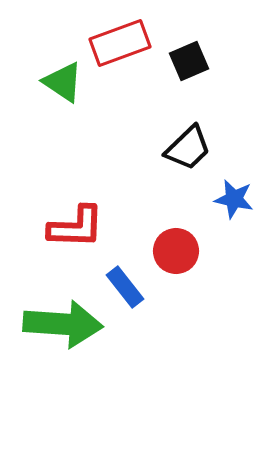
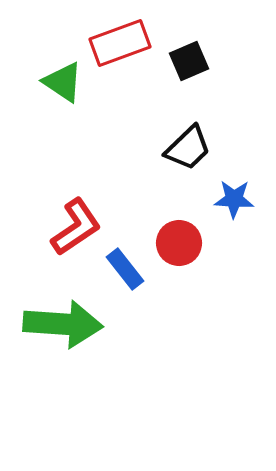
blue star: rotated 9 degrees counterclockwise
red L-shape: rotated 36 degrees counterclockwise
red circle: moved 3 px right, 8 px up
blue rectangle: moved 18 px up
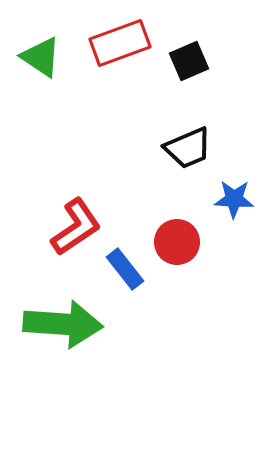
green triangle: moved 22 px left, 25 px up
black trapezoid: rotated 21 degrees clockwise
red circle: moved 2 px left, 1 px up
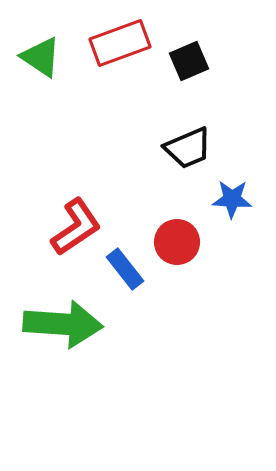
blue star: moved 2 px left
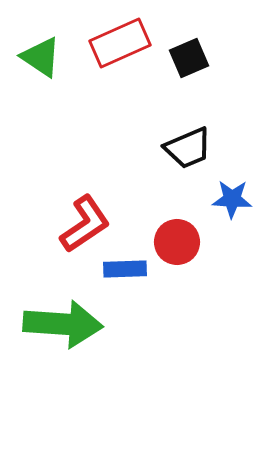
red rectangle: rotated 4 degrees counterclockwise
black square: moved 3 px up
red L-shape: moved 9 px right, 3 px up
blue rectangle: rotated 54 degrees counterclockwise
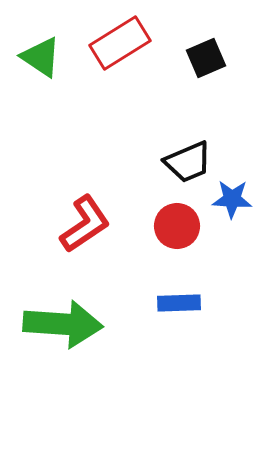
red rectangle: rotated 8 degrees counterclockwise
black square: moved 17 px right
black trapezoid: moved 14 px down
red circle: moved 16 px up
blue rectangle: moved 54 px right, 34 px down
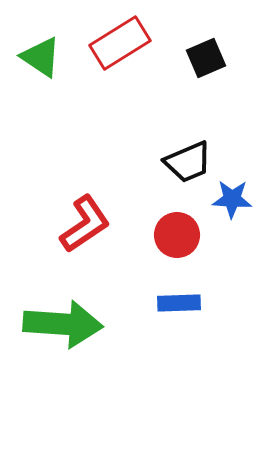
red circle: moved 9 px down
